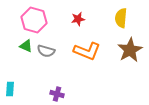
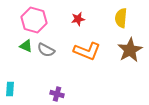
gray semicircle: moved 1 px up; rotated 12 degrees clockwise
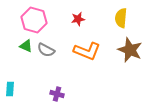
brown star: rotated 20 degrees counterclockwise
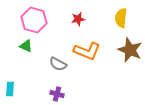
gray semicircle: moved 12 px right, 14 px down
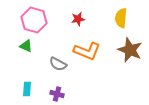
cyan rectangle: moved 17 px right
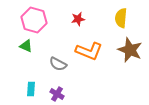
orange L-shape: moved 2 px right
cyan rectangle: moved 4 px right
purple cross: rotated 16 degrees clockwise
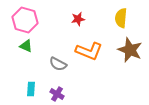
pink hexagon: moved 9 px left
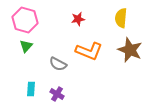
green triangle: rotated 48 degrees clockwise
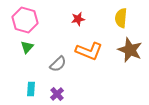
green triangle: moved 1 px right, 1 px down
gray semicircle: rotated 72 degrees counterclockwise
purple cross: rotated 16 degrees clockwise
